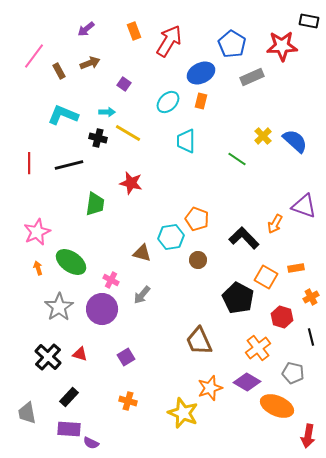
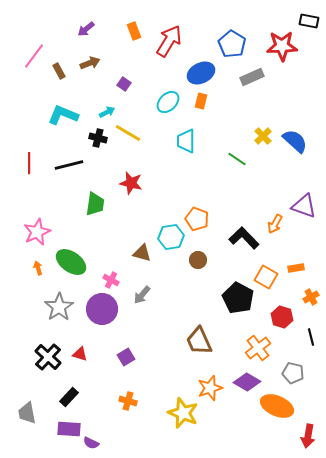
cyan arrow at (107, 112): rotated 28 degrees counterclockwise
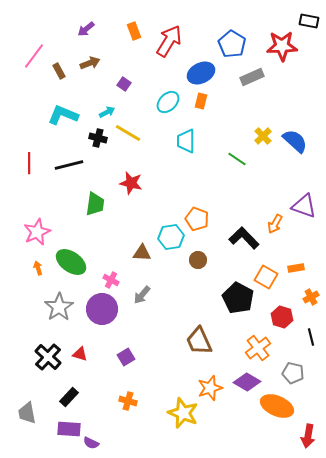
brown triangle at (142, 253): rotated 12 degrees counterclockwise
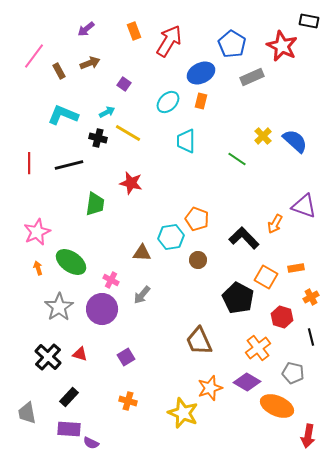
red star at (282, 46): rotated 28 degrees clockwise
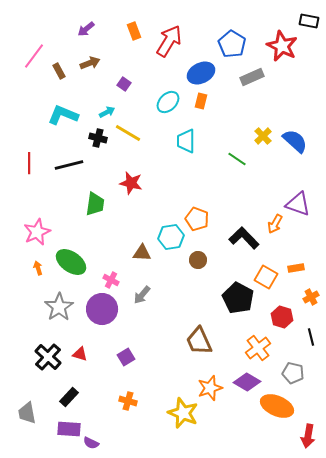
purple triangle at (304, 206): moved 6 px left, 2 px up
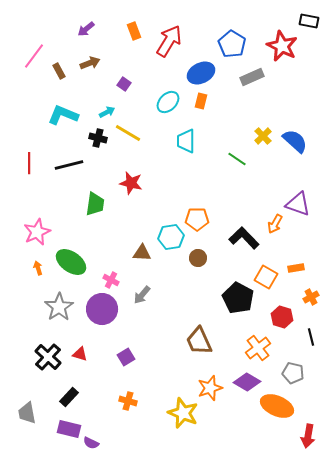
orange pentagon at (197, 219): rotated 20 degrees counterclockwise
brown circle at (198, 260): moved 2 px up
purple rectangle at (69, 429): rotated 10 degrees clockwise
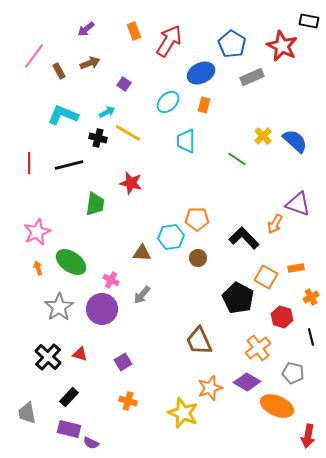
orange rectangle at (201, 101): moved 3 px right, 4 px down
purple square at (126, 357): moved 3 px left, 5 px down
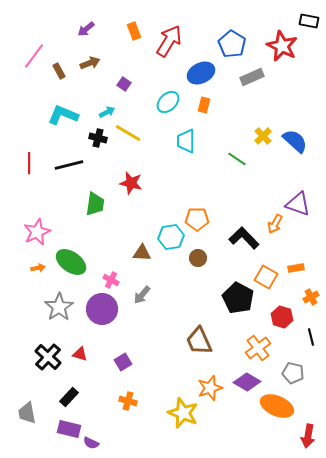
orange arrow at (38, 268): rotated 96 degrees clockwise
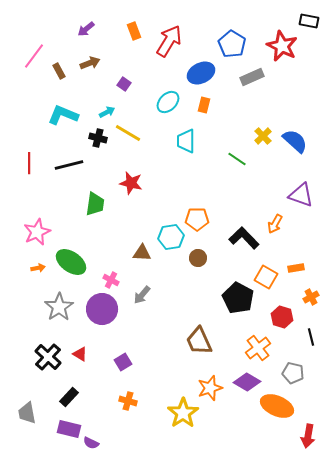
purple triangle at (298, 204): moved 3 px right, 9 px up
red triangle at (80, 354): rotated 14 degrees clockwise
yellow star at (183, 413): rotated 16 degrees clockwise
